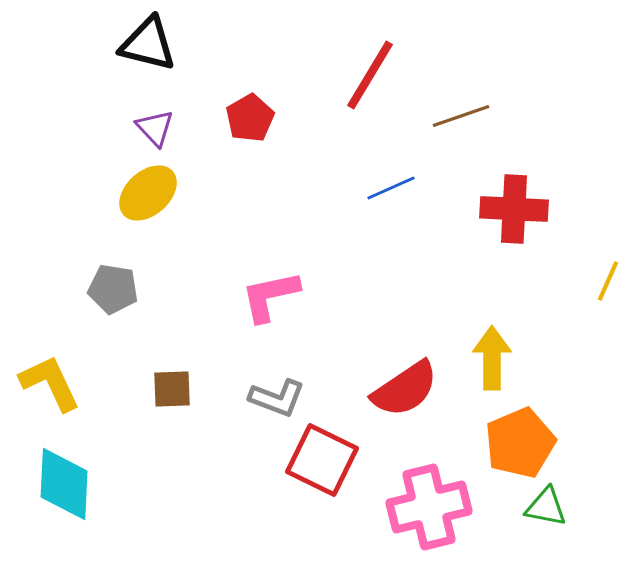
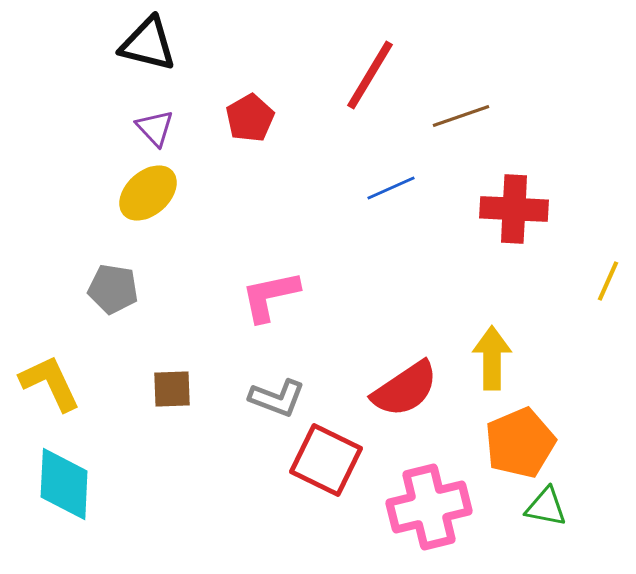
red square: moved 4 px right
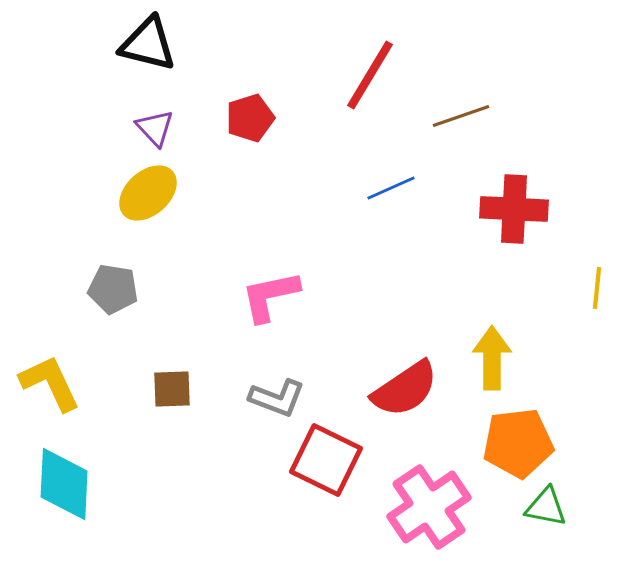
red pentagon: rotated 12 degrees clockwise
yellow line: moved 11 px left, 7 px down; rotated 18 degrees counterclockwise
orange pentagon: moved 2 px left; rotated 16 degrees clockwise
pink cross: rotated 20 degrees counterclockwise
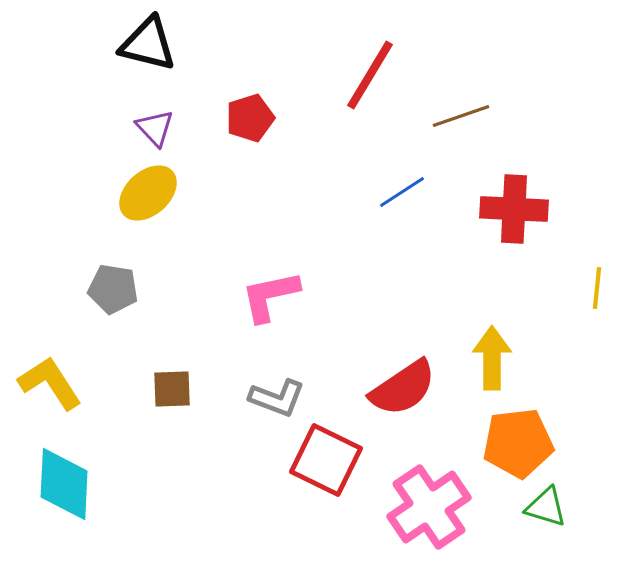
blue line: moved 11 px right, 4 px down; rotated 9 degrees counterclockwise
yellow L-shape: rotated 8 degrees counterclockwise
red semicircle: moved 2 px left, 1 px up
green triangle: rotated 6 degrees clockwise
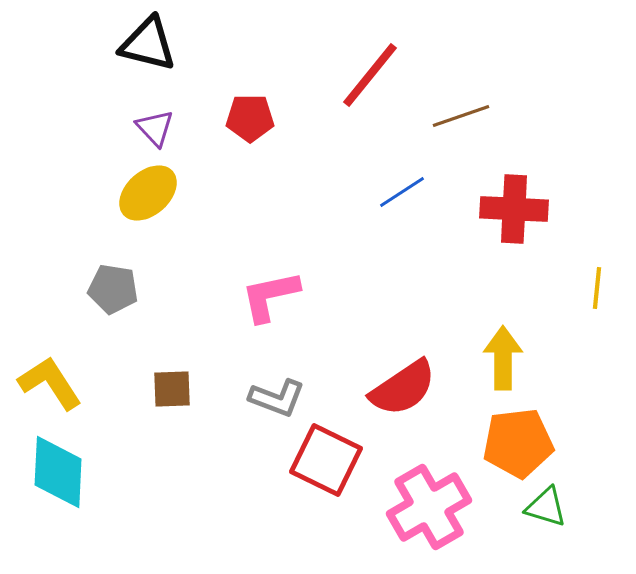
red line: rotated 8 degrees clockwise
red pentagon: rotated 18 degrees clockwise
yellow arrow: moved 11 px right
cyan diamond: moved 6 px left, 12 px up
pink cross: rotated 4 degrees clockwise
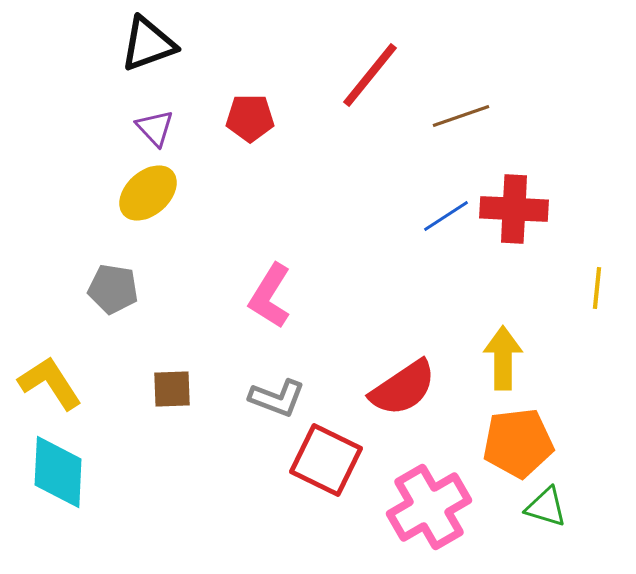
black triangle: rotated 34 degrees counterclockwise
blue line: moved 44 px right, 24 px down
pink L-shape: rotated 46 degrees counterclockwise
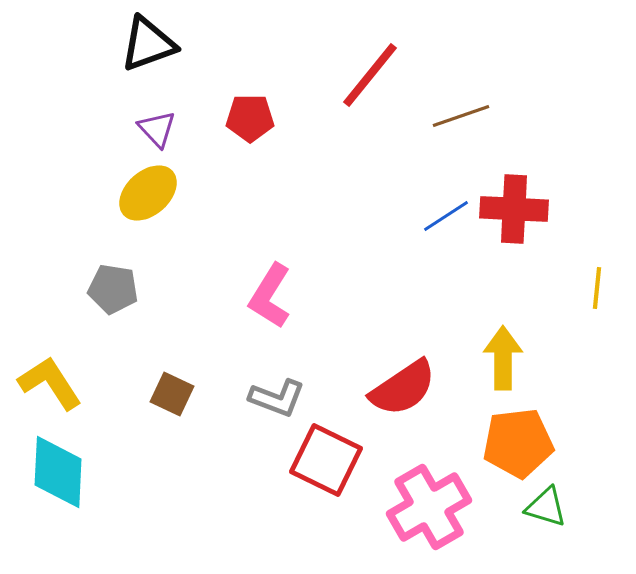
purple triangle: moved 2 px right, 1 px down
brown square: moved 5 px down; rotated 27 degrees clockwise
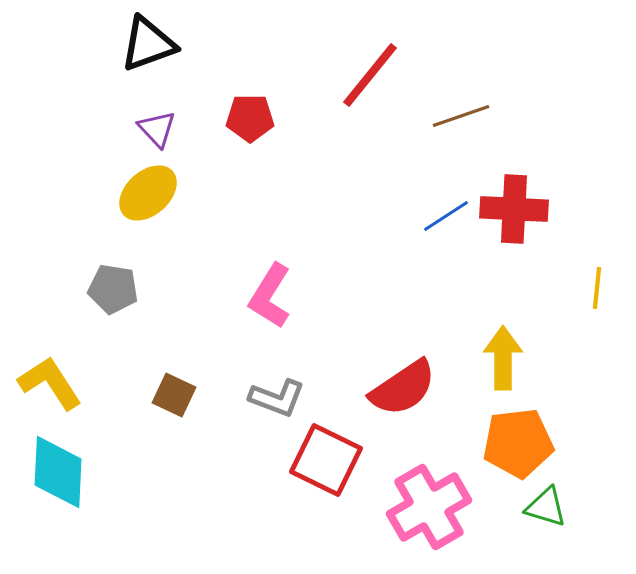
brown square: moved 2 px right, 1 px down
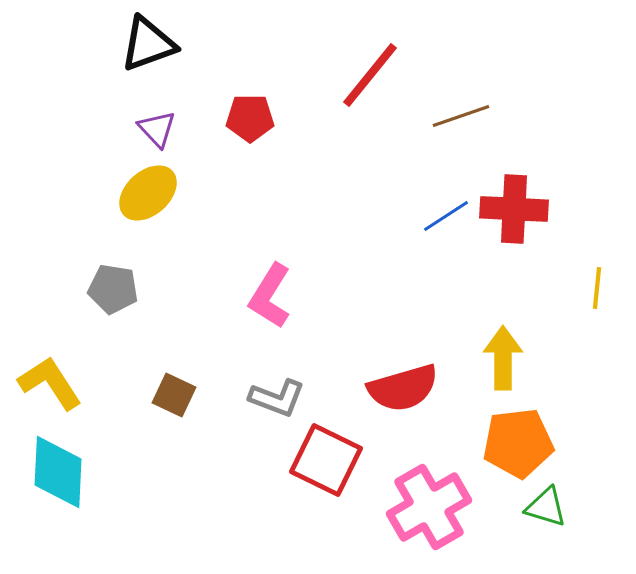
red semicircle: rotated 18 degrees clockwise
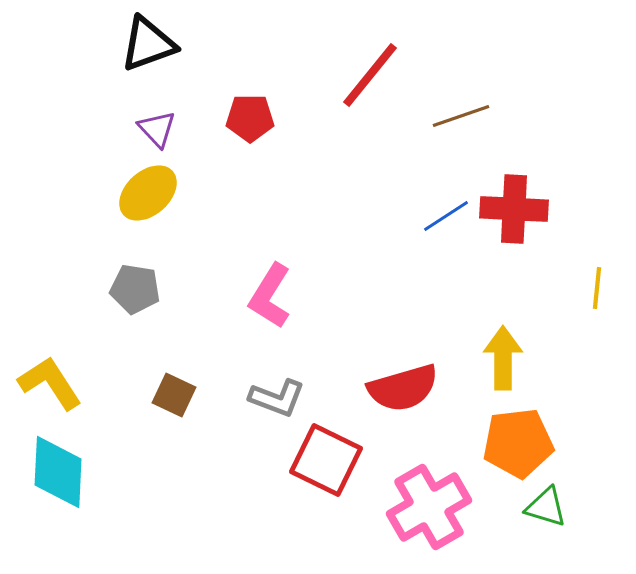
gray pentagon: moved 22 px right
